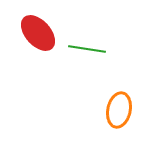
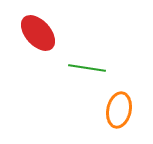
green line: moved 19 px down
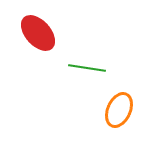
orange ellipse: rotated 12 degrees clockwise
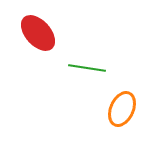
orange ellipse: moved 3 px right, 1 px up
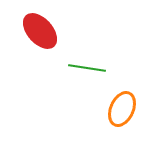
red ellipse: moved 2 px right, 2 px up
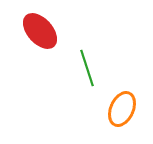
green line: rotated 63 degrees clockwise
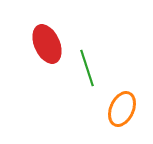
red ellipse: moved 7 px right, 13 px down; rotated 18 degrees clockwise
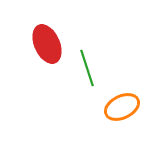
orange ellipse: moved 2 px up; rotated 40 degrees clockwise
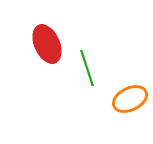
orange ellipse: moved 8 px right, 8 px up
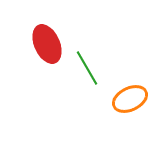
green line: rotated 12 degrees counterclockwise
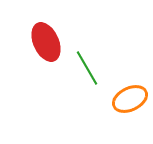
red ellipse: moved 1 px left, 2 px up
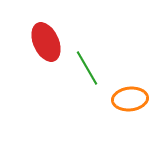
orange ellipse: rotated 20 degrees clockwise
